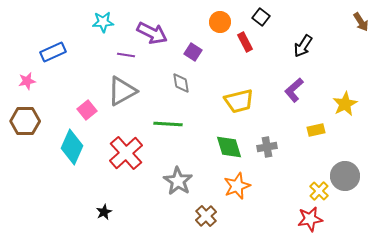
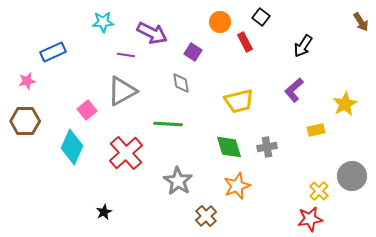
gray circle: moved 7 px right
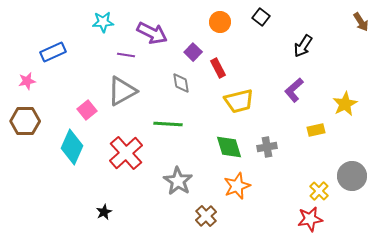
red rectangle: moved 27 px left, 26 px down
purple square: rotated 12 degrees clockwise
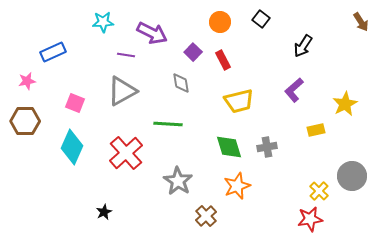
black square: moved 2 px down
red rectangle: moved 5 px right, 8 px up
pink square: moved 12 px left, 7 px up; rotated 30 degrees counterclockwise
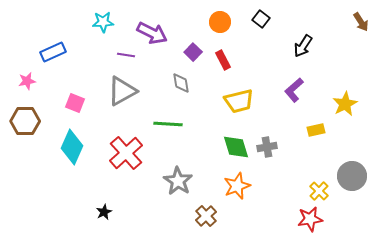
green diamond: moved 7 px right
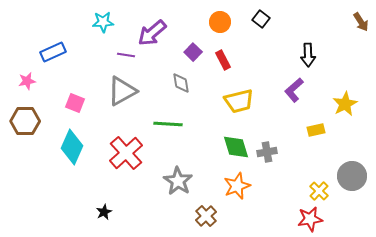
purple arrow: rotated 112 degrees clockwise
black arrow: moved 5 px right, 9 px down; rotated 35 degrees counterclockwise
gray cross: moved 5 px down
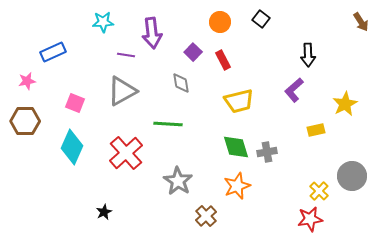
purple arrow: rotated 56 degrees counterclockwise
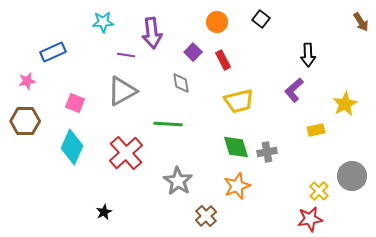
orange circle: moved 3 px left
